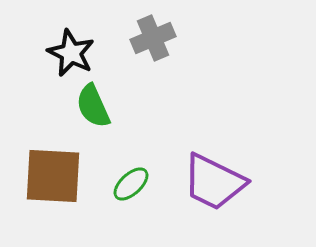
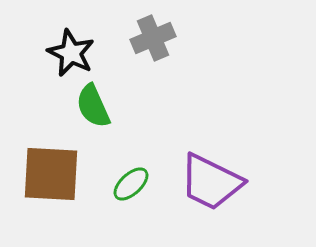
brown square: moved 2 px left, 2 px up
purple trapezoid: moved 3 px left
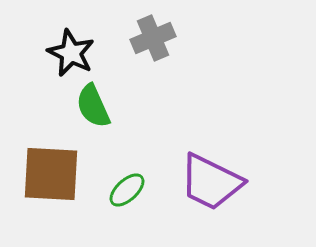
green ellipse: moved 4 px left, 6 px down
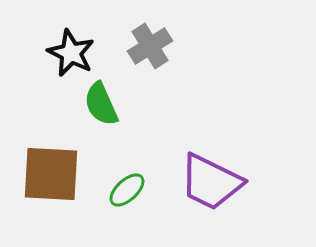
gray cross: moved 3 px left, 8 px down; rotated 9 degrees counterclockwise
green semicircle: moved 8 px right, 2 px up
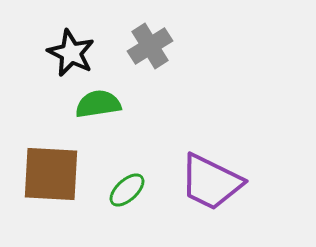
green semicircle: moved 3 px left; rotated 105 degrees clockwise
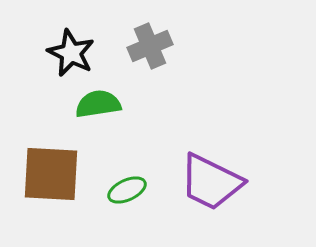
gray cross: rotated 9 degrees clockwise
green ellipse: rotated 18 degrees clockwise
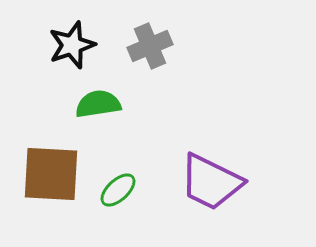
black star: moved 1 px right, 8 px up; rotated 27 degrees clockwise
green ellipse: moved 9 px left; rotated 18 degrees counterclockwise
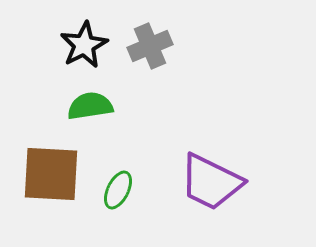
black star: moved 12 px right; rotated 9 degrees counterclockwise
green semicircle: moved 8 px left, 2 px down
green ellipse: rotated 21 degrees counterclockwise
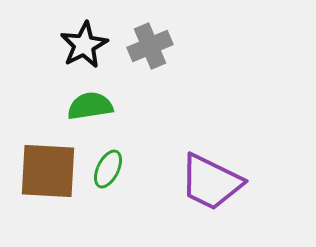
brown square: moved 3 px left, 3 px up
green ellipse: moved 10 px left, 21 px up
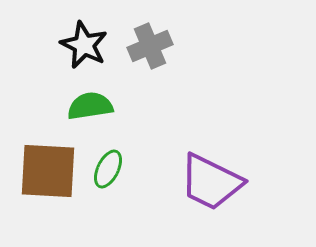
black star: rotated 18 degrees counterclockwise
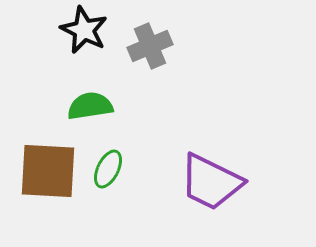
black star: moved 15 px up
